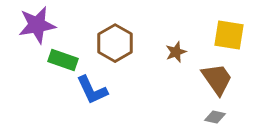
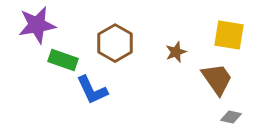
gray diamond: moved 16 px right
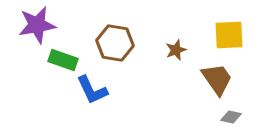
yellow square: rotated 12 degrees counterclockwise
brown hexagon: rotated 21 degrees counterclockwise
brown star: moved 2 px up
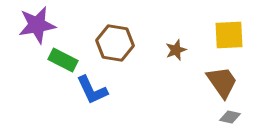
green rectangle: rotated 8 degrees clockwise
brown trapezoid: moved 5 px right, 3 px down
gray diamond: moved 1 px left
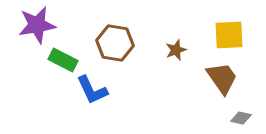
brown trapezoid: moved 4 px up
gray diamond: moved 11 px right, 1 px down
